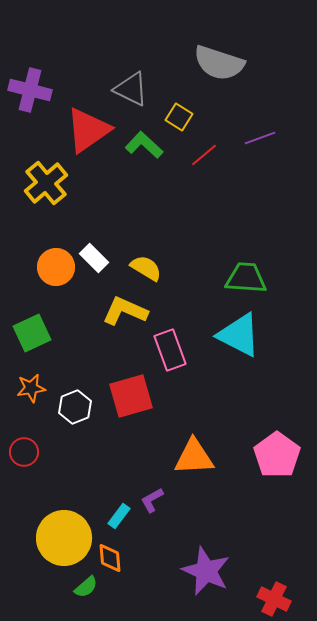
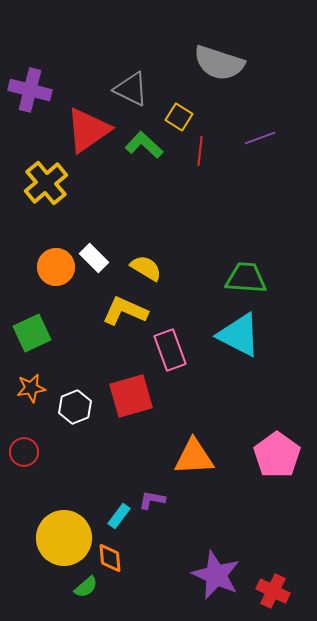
red line: moved 4 px left, 4 px up; rotated 44 degrees counterclockwise
purple L-shape: rotated 40 degrees clockwise
purple star: moved 10 px right, 4 px down
red cross: moved 1 px left, 8 px up
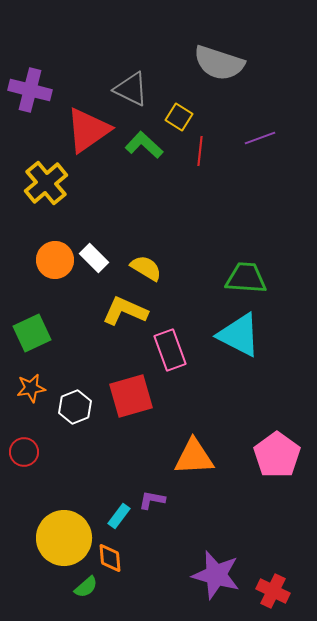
orange circle: moved 1 px left, 7 px up
purple star: rotated 9 degrees counterclockwise
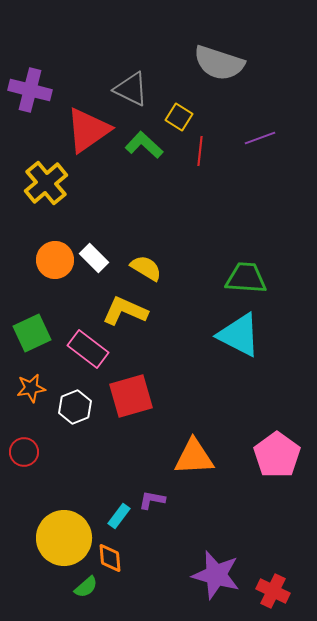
pink rectangle: moved 82 px left, 1 px up; rotated 33 degrees counterclockwise
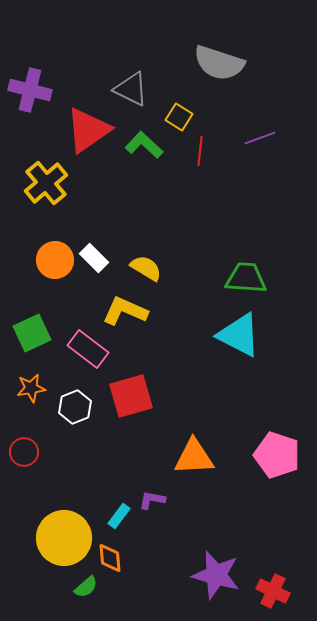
pink pentagon: rotated 18 degrees counterclockwise
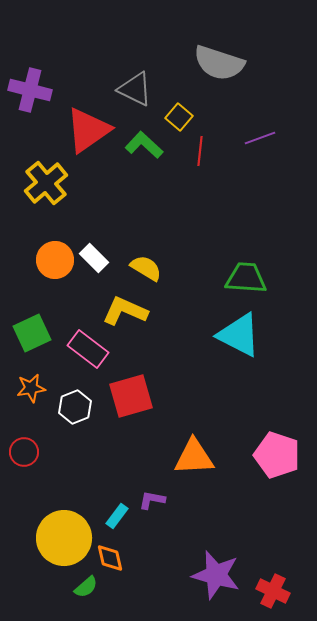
gray triangle: moved 4 px right
yellow square: rotated 8 degrees clockwise
cyan rectangle: moved 2 px left
orange diamond: rotated 8 degrees counterclockwise
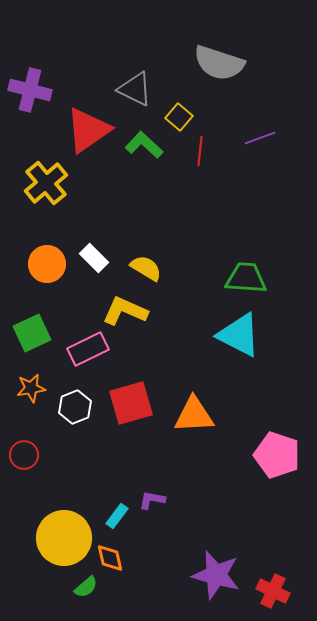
orange circle: moved 8 px left, 4 px down
pink rectangle: rotated 63 degrees counterclockwise
red square: moved 7 px down
red circle: moved 3 px down
orange triangle: moved 42 px up
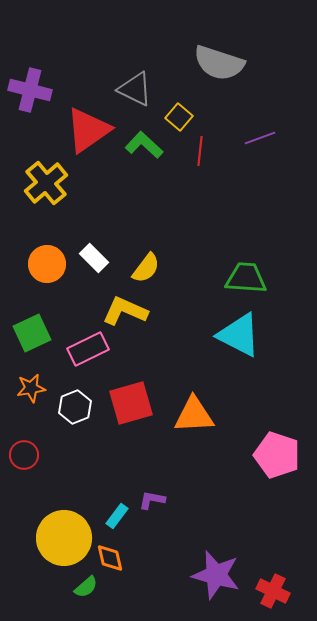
yellow semicircle: rotated 96 degrees clockwise
